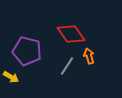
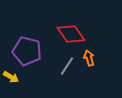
orange arrow: moved 2 px down
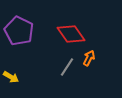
purple pentagon: moved 8 px left, 20 px up; rotated 12 degrees clockwise
orange arrow: rotated 42 degrees clockwise
gray line: moved 1 px down
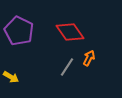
red diamond: moved 1 px left, 2 px up
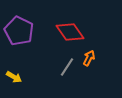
yellow arrow: moved 3 px right
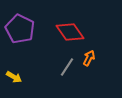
purple pentagon: moved 1 px right, 2 px up
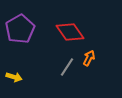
purple pentagon: rotated 16 degrees clockwise
yellow arrow: rotated 14 degrees counterclockwise
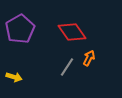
red diamond: moved 2 px right
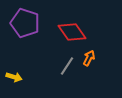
purple pentagon: moved 5 px right, 6 px up; rotated 24 degrees counterclockwise
gray line: moved 1 px up
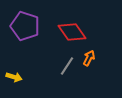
purple pentagon: moved 3 px down
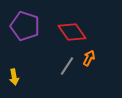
yellow arrow: rotated 63 degrees clockwise
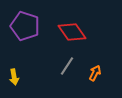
orange arrow: moved 6 px right, 15 px down
